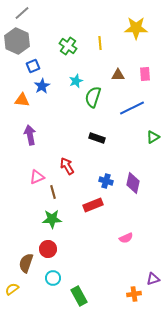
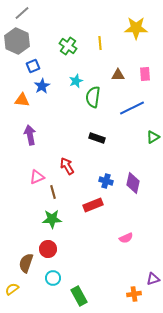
green semicircle: rotated 10 degrees counterclockwise
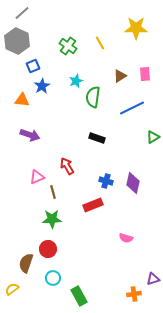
yellow line: rotated 24 degrees counterclockwise
brown triangle: moved 2 px right, 1 px down; rotated 32 degrees counterclockwise
purple arrow: rotated 120 degrees clockwise
pink semicircle: rotated 40 degrees clockwise
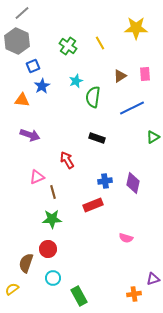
red arrow: moved 6 px up
blue cross: moved 1 px left; rotated 24 degrees counterclockwise
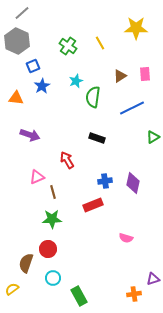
orange triangle: moved 6 px left, 2 px up
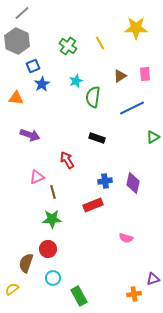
blue star: moved 2 px up
